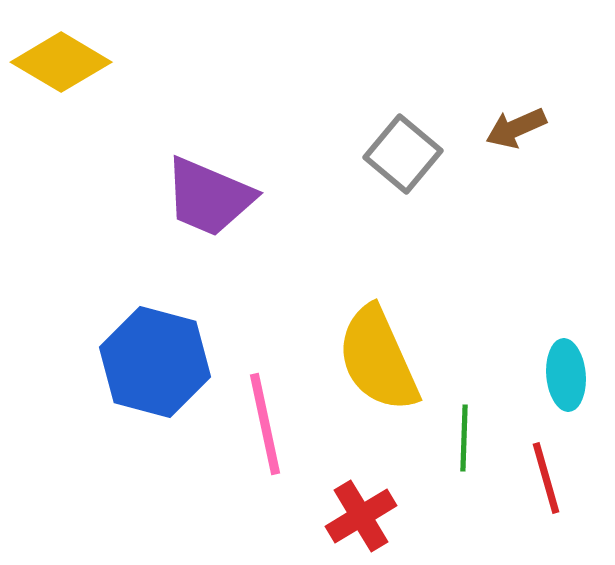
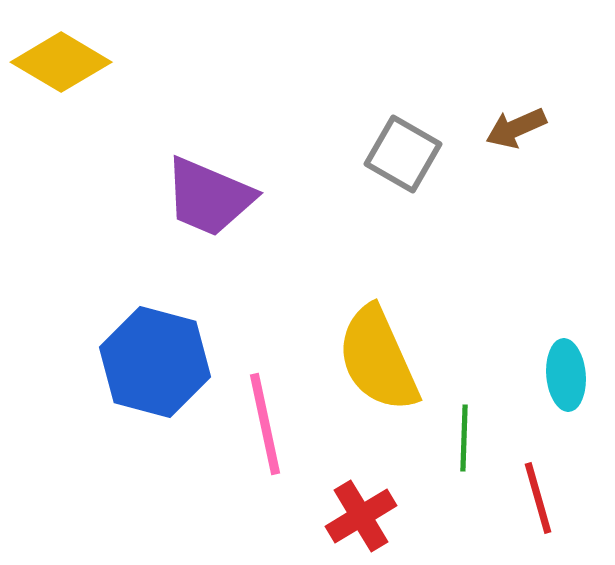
gray square: rotated 10 degrees counterclockwise
red line: moved 8 px left, 20 px down
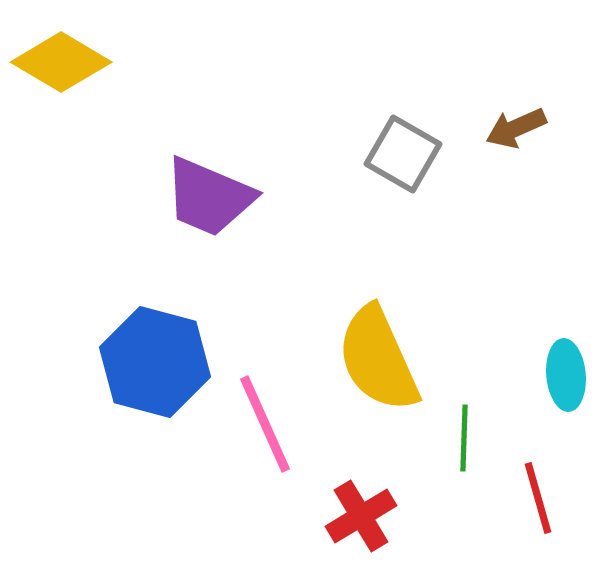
pink line: rotated 12 degrees counterclockwise
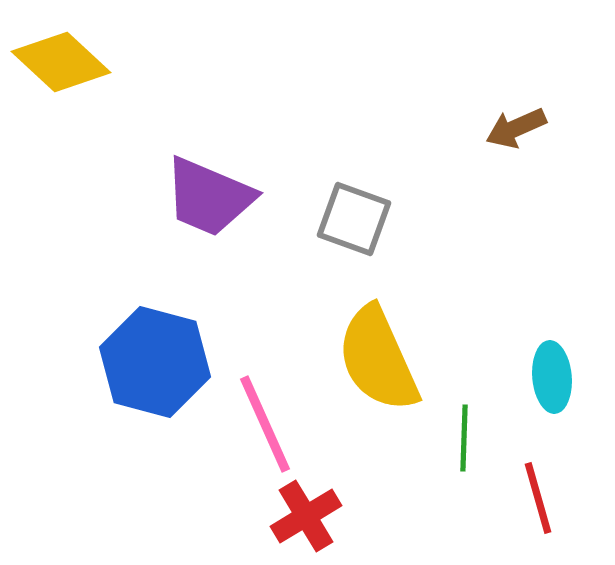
yellow diamond: rotated 12 degrees clockwise
gray square: moved 49 px left, 65 px down; rotated 10 degrees counterclockwise
cyan ellipse: moved 14 px left, 2 px down
red cross: moved 55 px left
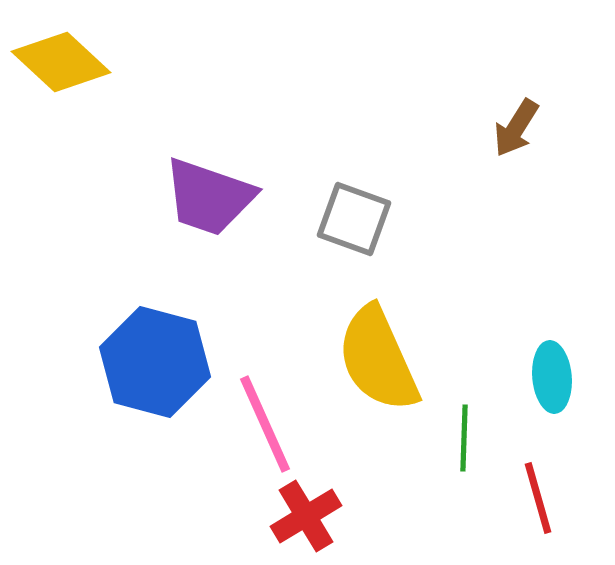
brown arrow: rotated 34 degrees counterclockwise
purple trapezoid: rotated 4 degrees counterclockwise
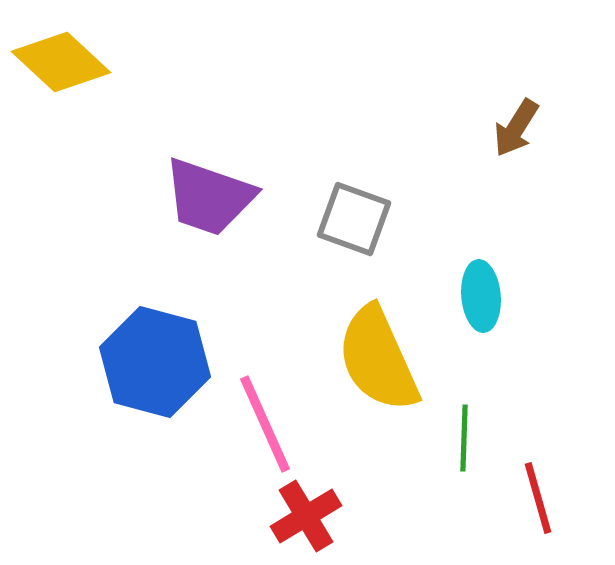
cyan ellipse: moved 71 px left, 81 px up
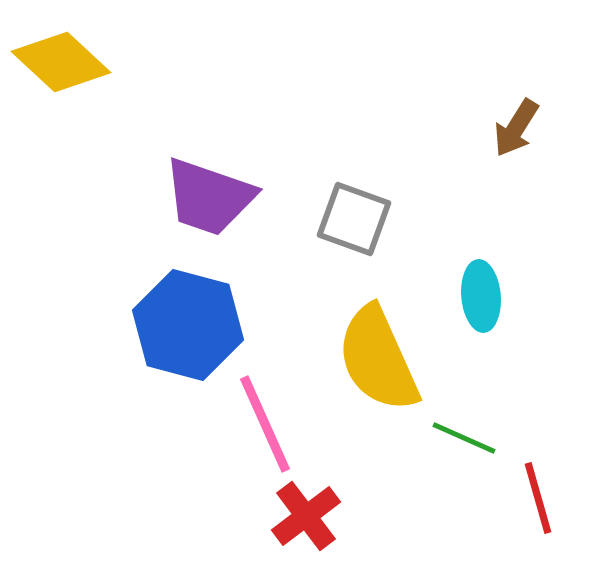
blue hexagon: moved 33 px right, 37 px up
green line: rotated 68 degrees counterclockwise
red cross: rotated 6 degrees counterclockwise
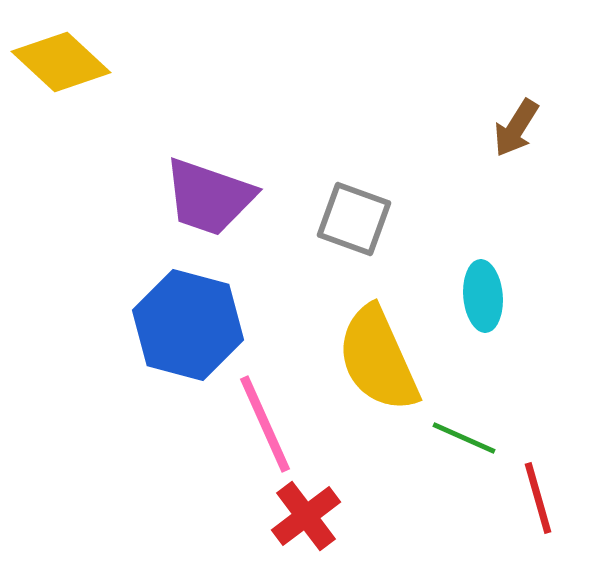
cyan ellipse: moved 2 px right
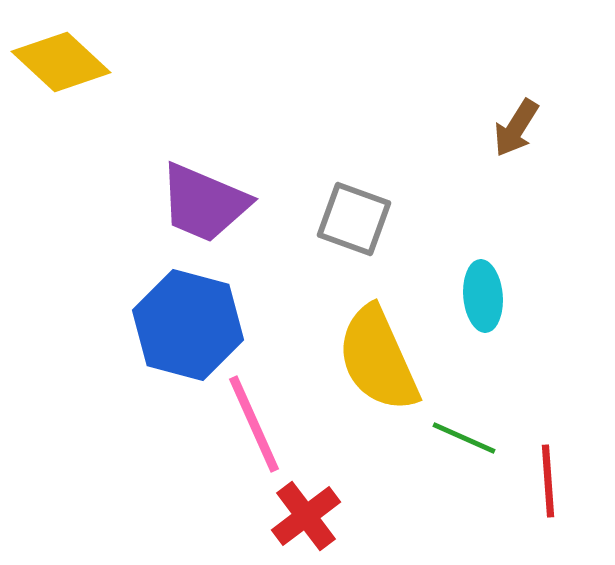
purple trapezoid: moved 5 px left, 6 px down; rotated 4 degrees clockwise
pink line: moved 11 px left
red line: moved 10 px right, 17 px up; rotated 12 degrees clockwise
